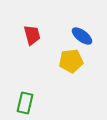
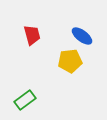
yellow pentagon: moved 1 px left
green rectangle: moved 3 px up; rotated 40 degrees clockwise
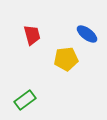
blue ellipse: moved 5 px right, 2 px up
yellow pentagon: moved 4 px left, 2 px up
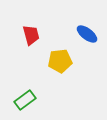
red trapezoid: moved 1 px left
yellow pentagon: moved 6 px left, 2 px down
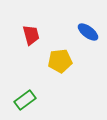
blue ellipse: moved 1 px right, 2 px up
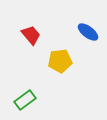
red trapezoid: rotated 25 degrees counterclockwise
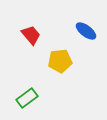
blue ellipse: moved 2 px left, 1 px up
green rectangle: moved 2 px right, 2 px up
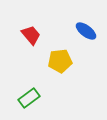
green rectangle: moved 2 px right
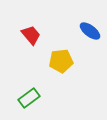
blue ellipse: moved 4 px right
yellow pentagon: moved 1 px right
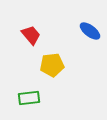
yellow pentagon: moved 9 px left, 4 px down
green rectangle: rotated 30 degrees clockwise
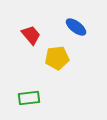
blue ellipse: moved 14 px left, 4 px up
yellow pentagon: moved 5 px right, 7 px up
